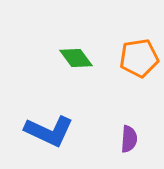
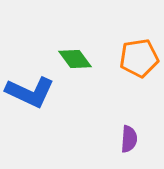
green diamond: moved 1 px left, 1 px down
blue L-shape: moved 19 px left, 39 px up
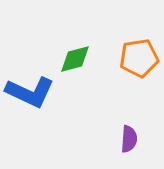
green diamond: rotated 68 degrees counterclockwise
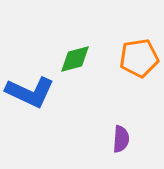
purple semicircle: moved 8 px left
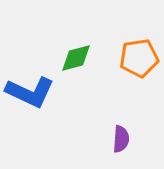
green diamond: moved 1 px right, 1 px up
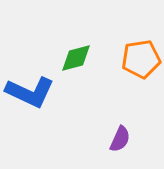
orange pentagon: moved 2 px right, 1 px down
purple semicircle: moved 1 px left; rotated 20 degrees clockwise
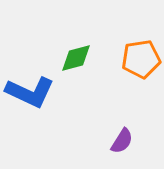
purple semicircle: moved 2 px right, 2 px down; rotated 8 degrees clockwise
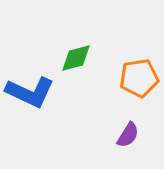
orange pentagon: moved 2 px left, 19 px down
purple semicircle: moved 6 px right, 6 px up
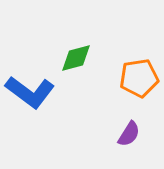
blue L-shape: rotated 12 degrees clockwise
purple semicircle: moved 1 px right, 1 px up
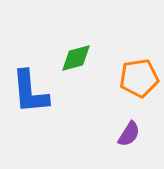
blue L-shape: rotated 48 degrees clockwise
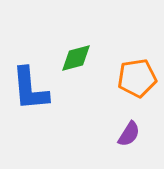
orange pentagon: moved 2 px left
blue L-shape: moved 3 px up
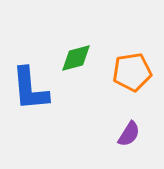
orange pentagon: moved 5 px left, 6 px up
